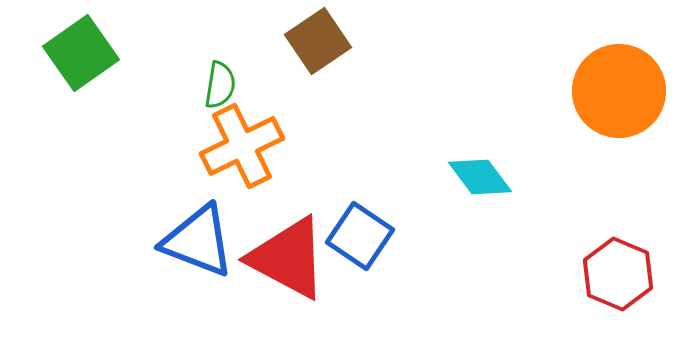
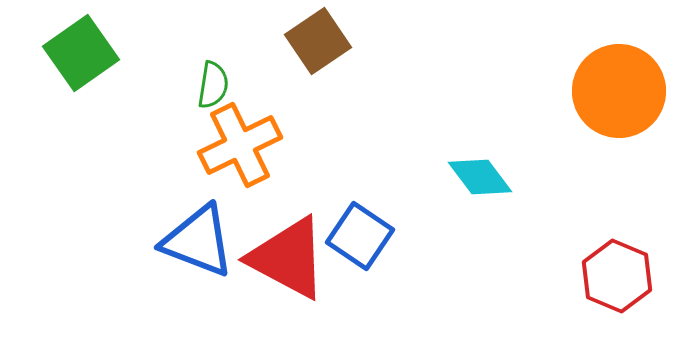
green semicircle: moved 7 px left
orange cross: moved 2 px left, 1 px up
red hexagon: moved 1 px left, 2 px down
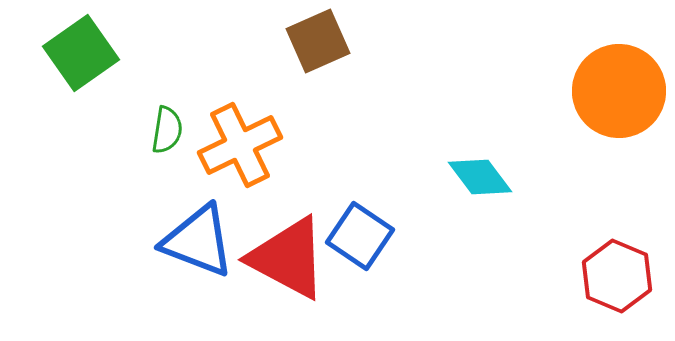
brown square: rotated 10 degrees clockwise
green semicircle: moved 46 px left, 45 px down
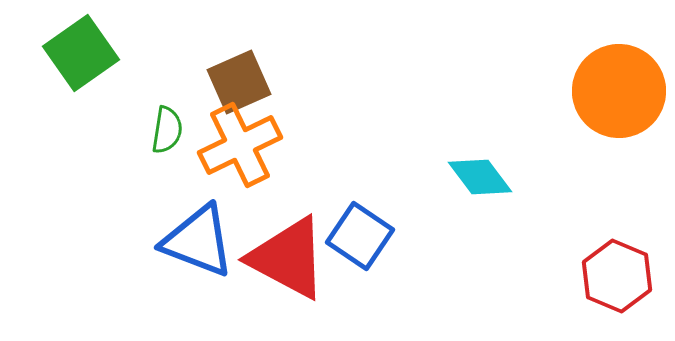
brown square: moved 79 px left, 41 px down
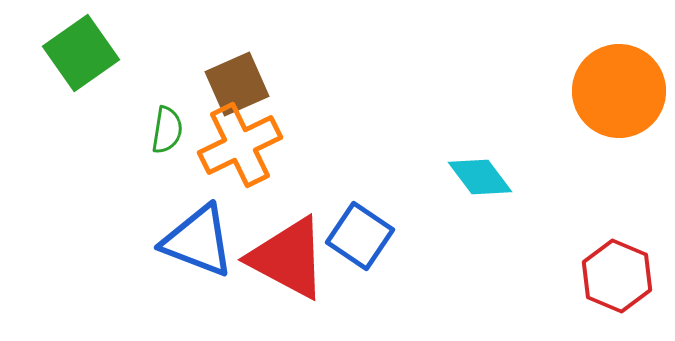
brown square: moved 2 px left, 2 px down
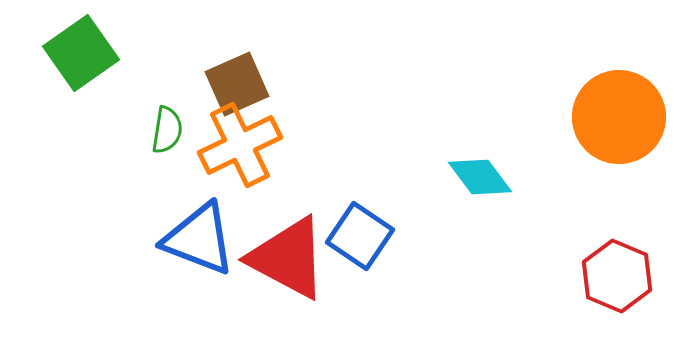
orange circle: moved 26 px down
blue triangle: moved 1 px right, 2 px up
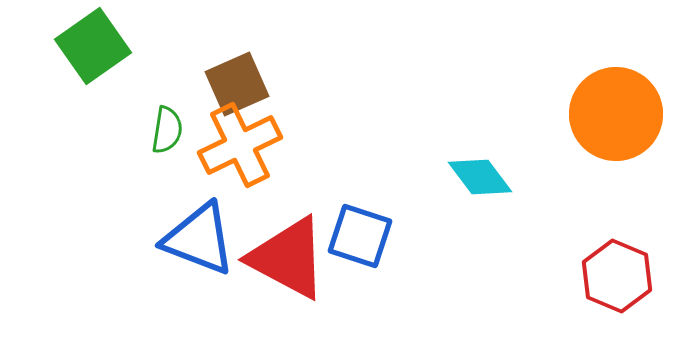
green square: moved 12 px right, 7 px up
orange circle: moved 3 px left, 3 px up
blue square: rotated 16 degrees counterclockwise
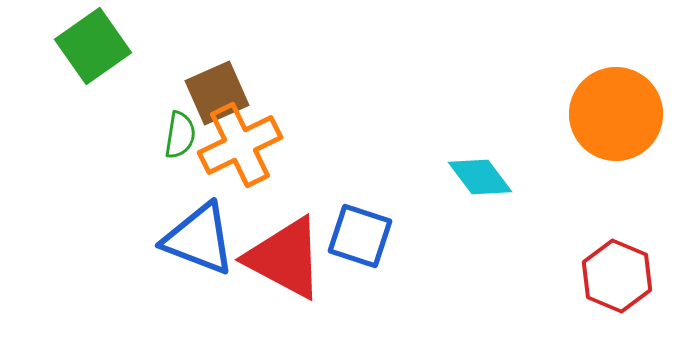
brown square: moved 20 px left, 9 px down
green semicircle: moved 13 px right, 5 px down
red triangle: moved 3 px left
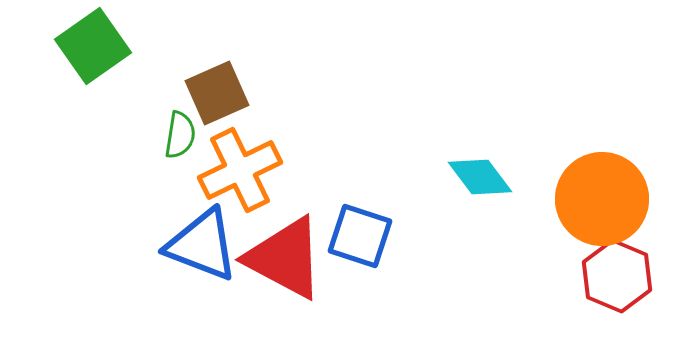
orange circle: moved 14 px left, 85 px down
orange cross: moved 25 px down
blue triangle: moved 3 px right, 6 px down
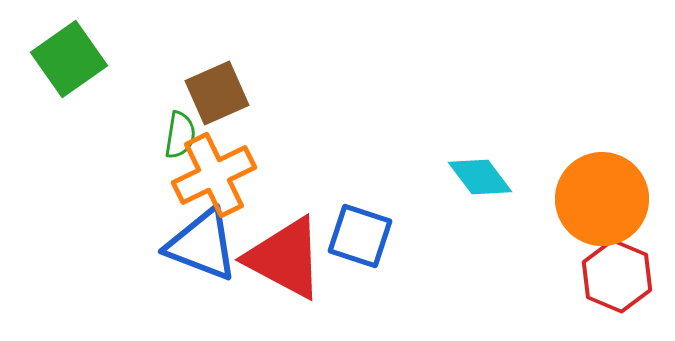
green square: moved 24 px left, 13 px down
orange cross: moved 26 px left, 5 px down
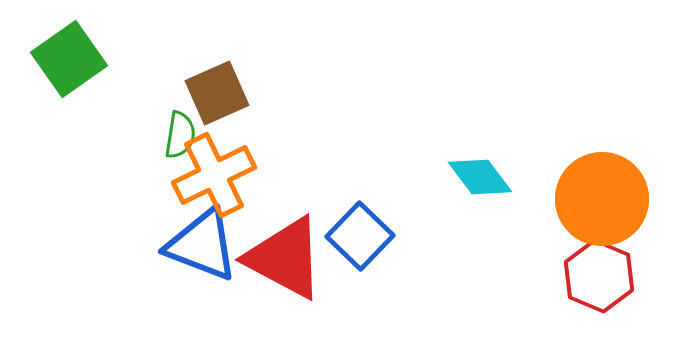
blue square: rotated 26 degrees clockwise
red hexagon: moved 18 px left
